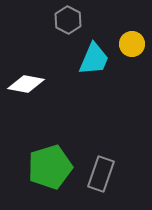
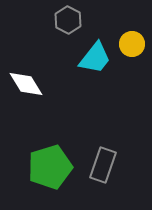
cyan trapezoid: moved 1 px right, 1 px up; rotated 15 degrees clockwise
white diamond: rotated 48 degrees clockwise
gray rectangle: moved 2 px right, 9 px up
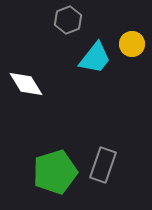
gray hexagon: rotated 12 degrees clockwise
green pentagon: moved 5 px right, 5 px down
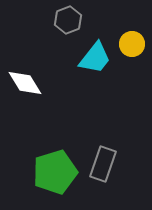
white diamond: moved 1 px left, 1 px up
gray rectangle: moved 1 px up
